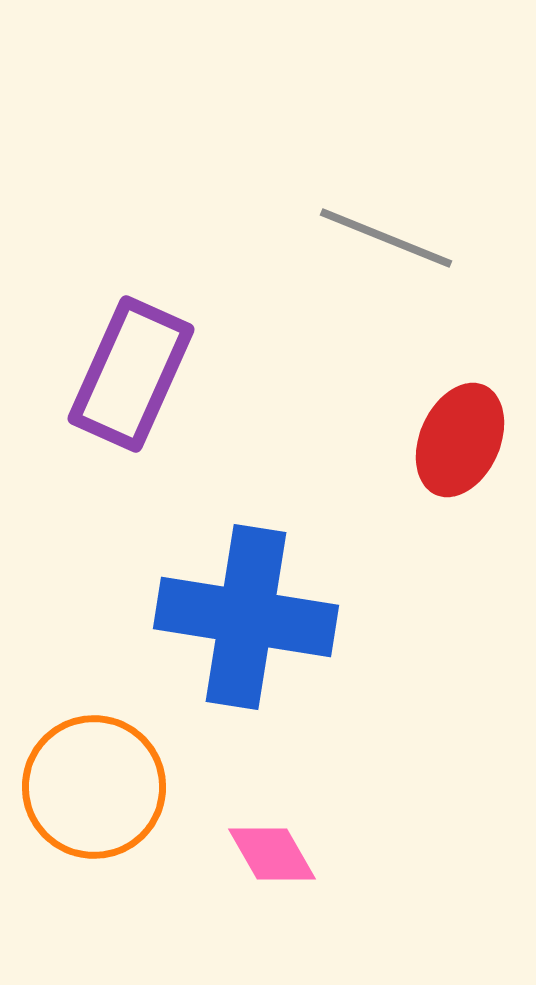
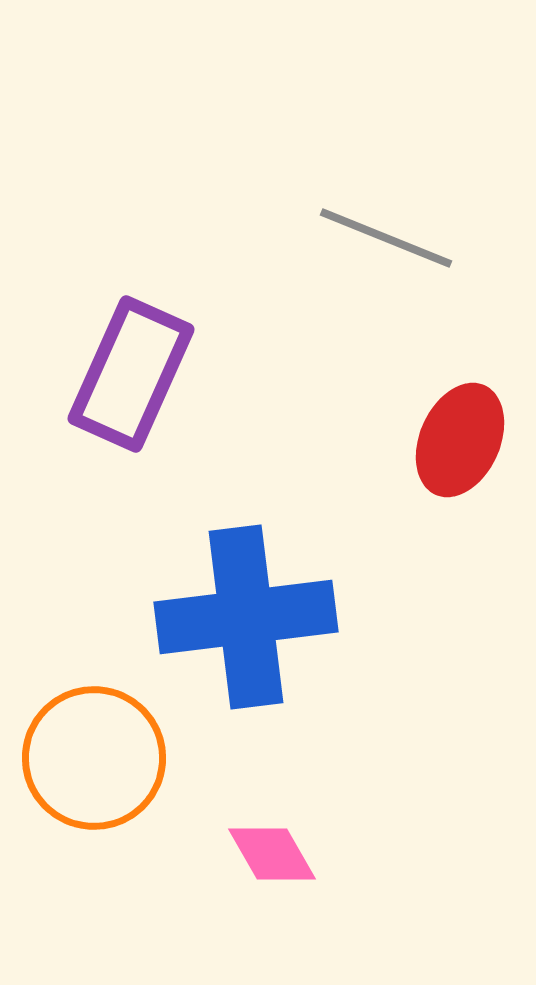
blue cross: rotated 16 degrees counterclockwise
orange circle: moved 29 px up
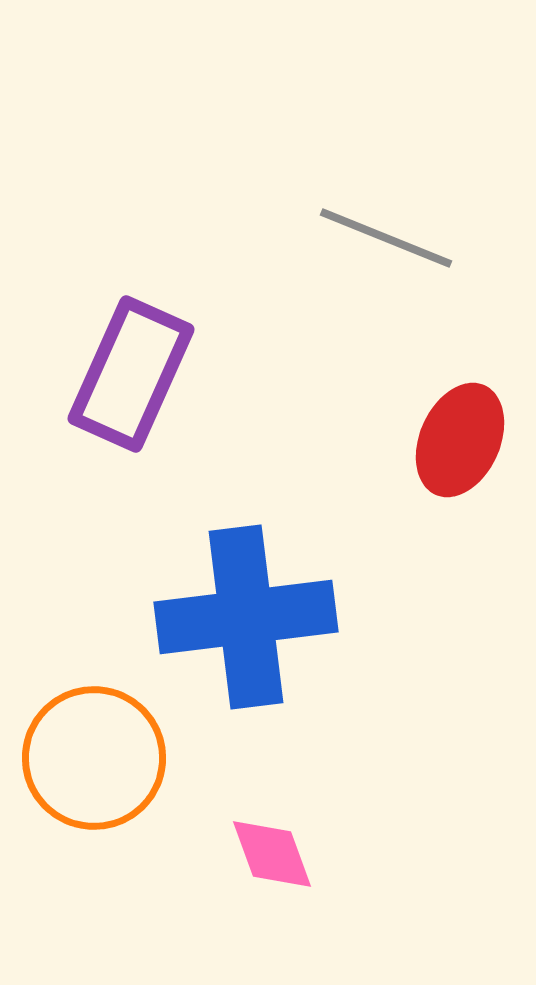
pink diamond: rotated 10 degrees clockwise
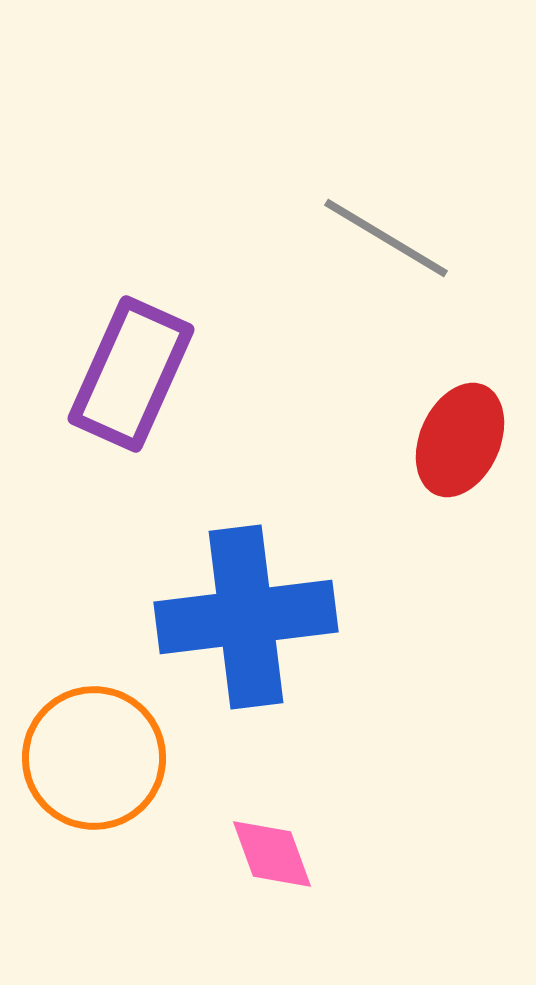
gray line: rotated 9 degrees clockwise
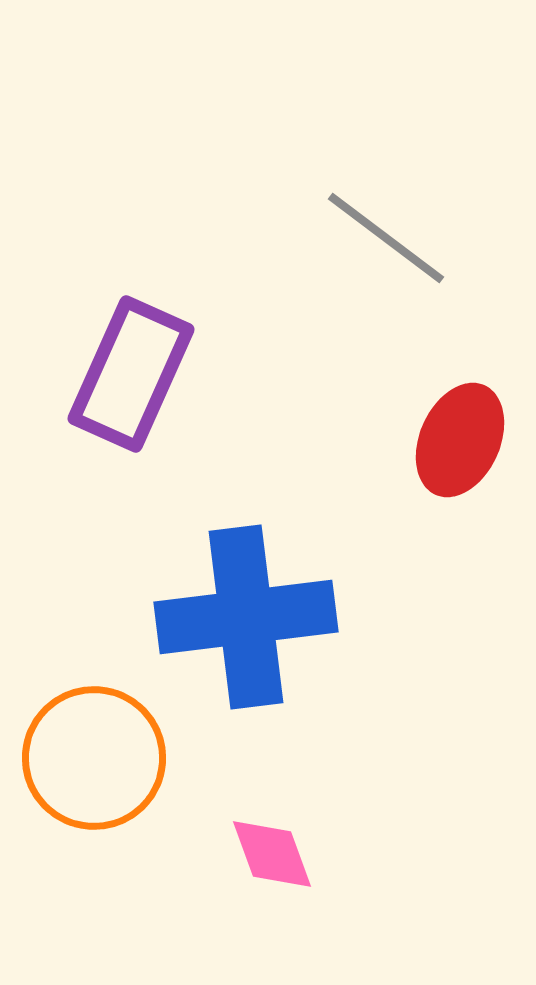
gray line: rotated 6 degrees clockwise
